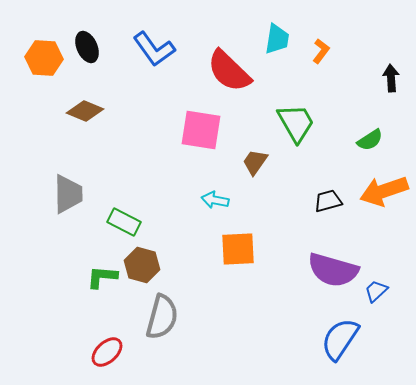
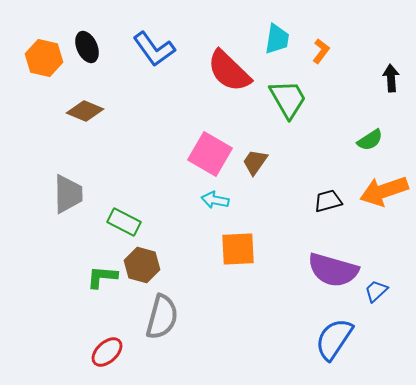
orange hexagon: rotated 9 degrees clockwise
green trapezoid: moved 8 px left, 24 px up
pink square: moved 9 px right, 24 px down; rotated 21 degrees clockwise
blue semicircle: moved 6 px left
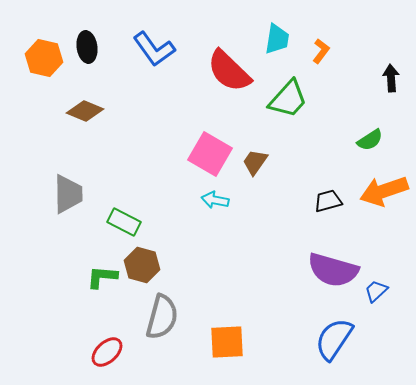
black ellipse: rotated 16 degrees clockwise
green trapezoid: rotated 72 degrees clockwise
orange square: moved 11 px left, 93 px down
